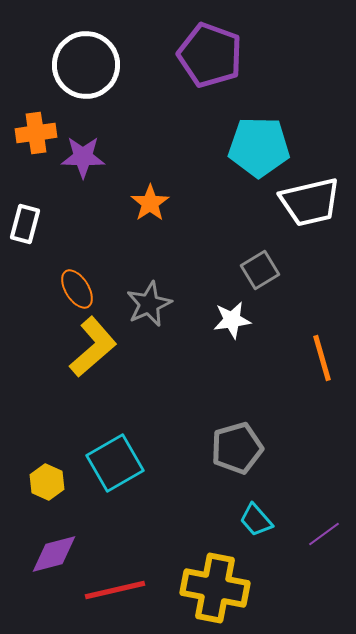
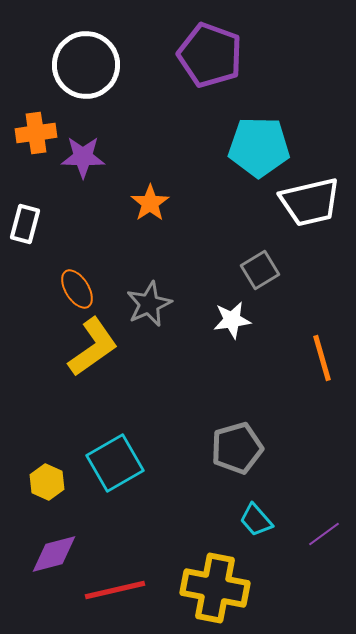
yellow L-shape: rotated 6 degrees clockwise
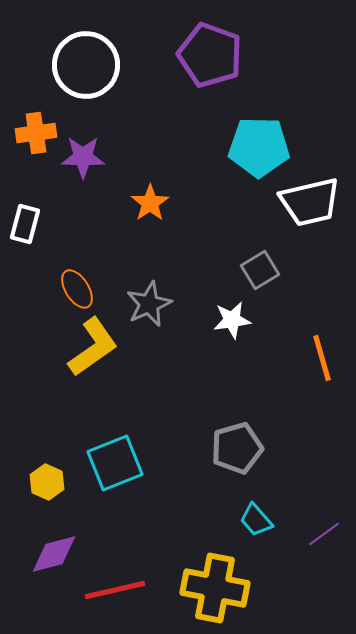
cyan square: rotated 8 degrees clockwise
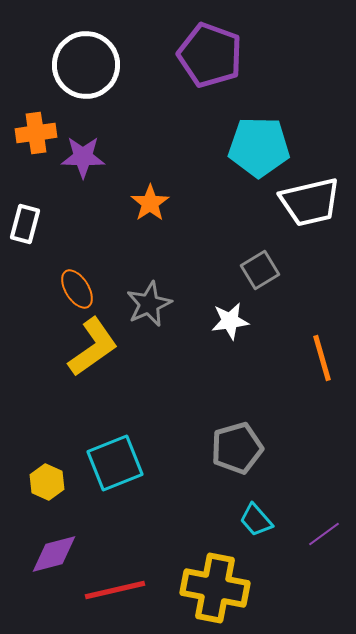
white star: moved 2 px left, 1 px down
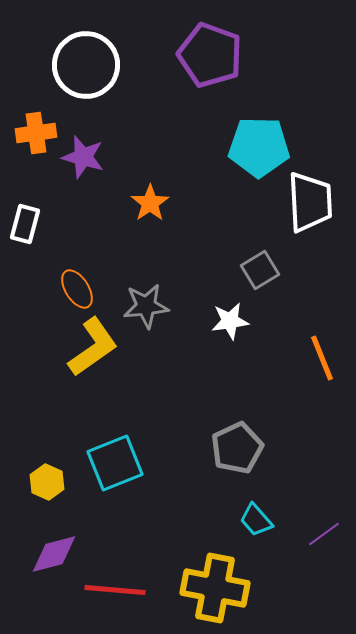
purple star: rotated 15 degrees clockwise
white trapezoid: rotated 80 degrees counterclockwise
gray star: moved 3 px left, 2 px down; rotated 18 degrees clockwise
orange line: rotated 6 degrees counterclockwise
gray pentagon: rotated 9 degrees counterclockwise
red line: rotated 18 degrees clockwise
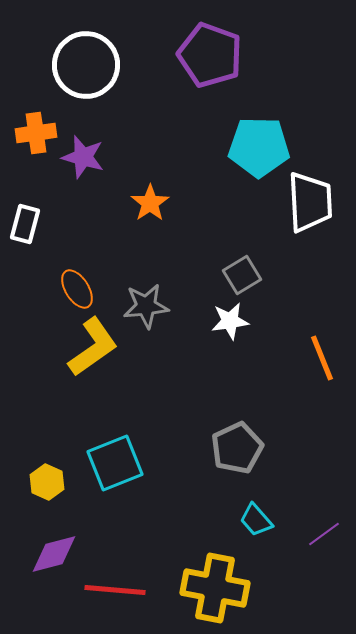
gray square: moved 18 px left, 5 px down
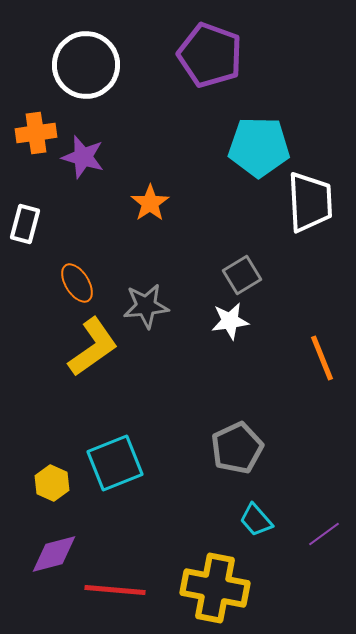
orange ellipse: moved 6 px up
yellow hexagon: moved 5 px right, 1 px down
